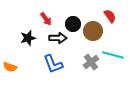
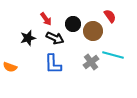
black arrow: moved 3 px left; rotated 24 degrees clockwise
blue L-shape: rotated 20 degrees clockwise
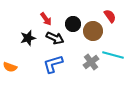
blue L-shape: rotated 75 degrees clockwise
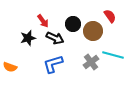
red arrow: moved 3 px left, 2 px down
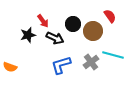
black star: moved 3 px up
blue L-shape: moved 8 px right, 1 px down
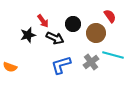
brown circle: moved 3 px right, 2 px down
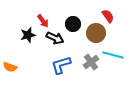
red semicircle: moved 2 px left
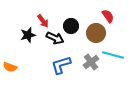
black circle: moved 2 px left, 2 px down
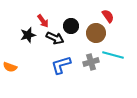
gray cross: rotated 21 degrees clockwise
